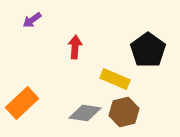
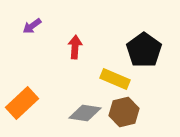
purple arrow: moved 6 px down
black pentagon: moved 4 px left
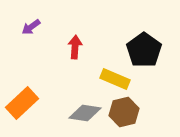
purple arrow: moved 1 px left, 1 px down
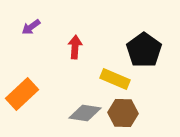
orange rectangle: moved 9 px up
brown hexagon: moved 1 px left, 1 px down; rotated 16 degrees clockwise
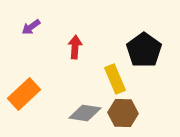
yellow rectangle: rotated 44 degrees clockwise
orange rectangle: moved 2 px right
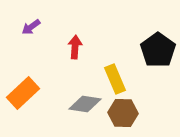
black pentagon: moved 14 px right
orange rectangle: moved 1 px left, 1 px up
gray diamond: moved 9 px up
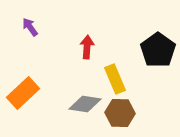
purple arrow: moved 1 px left; rotated 90 degrees clockwise
red arrow: moved 12 px right
brown hexagon: moved 3 px left
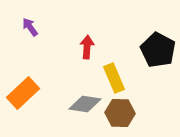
black pentagon: rotated 8 degrees counterclockwise
yellow rectangle: moved 1 px left, 1 px up
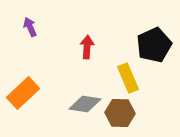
purple arrow: rotated 12 degrees clockwise
black pentagon: moved 4 px left, 5 px up; rotated 20 degrees clockwise
yellow rectangle: moved 14 px right
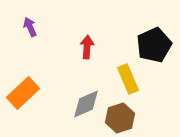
yellow rectangle: moved 1 px down
gray diamond: moved 1 px right; rotated 32 degrees counterclockwise
brown hexagon: moved 5 px down; rotated 20 degrees counterclockwise
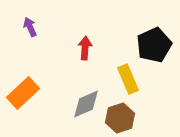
red arrow: moved 2 px left, 1 px down
